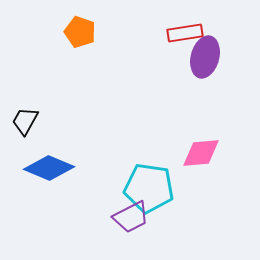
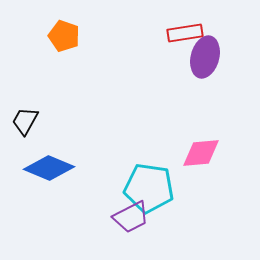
orange pentagon: moved 16 px left, 4 px down
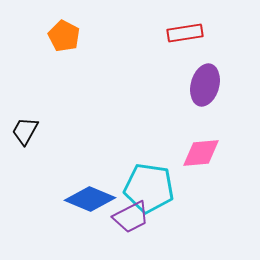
orange pentagon: rotated 8 degrees clockwise
purple ellipse: moved 28 px down
black trapezoid: moved 10 px down
blue diamond: moved 41 px right, 31 px down
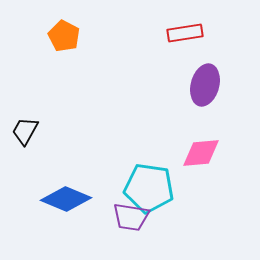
blue diamond: moved 24 px left
purple trapezoid: rotated 36 degrees clockwise
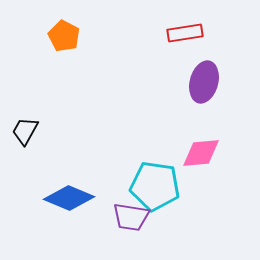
purple ellipse: moved 1 px left, 3 px up
cyan pentagon: moved 6 px right, 2 px up
blue diamond: moved 3 px right, 1 px up
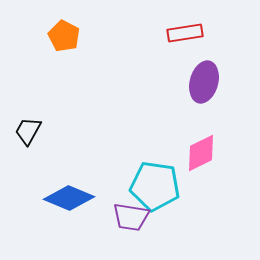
black trapezoid: moved 3 px right
pink diamond: rotated 21 degrees counterclockwise
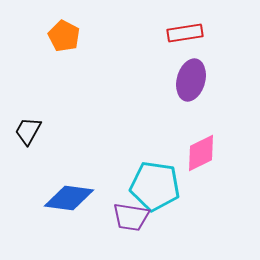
purple ellipse: moved 13 px left, 2 px up
blue diamond: rotated 15 degrees counterclockwise
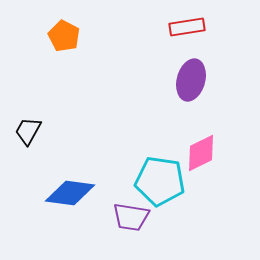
red rectangle: moved 2 px right, 6 px up
cyan pentagon: moved 5 px right, 5 px up
blue diamond: moved 1 px right, 5 px up
